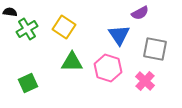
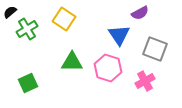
black semicircle: rotated 48 degrees counterclockwise
yellow square: moved 8 px up
gray square: rotated 10 degrees clockwise
pink cross: rotated 18 degrees clockwise
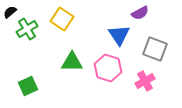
yellow square: moved 2 px left
green square: moved 3 px down
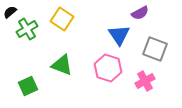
green triangle: moved 10 px left, 3 px down; rotated 20 degrees clockwise
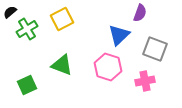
purple semicircle: rotated 42 degrees counterclockwise
yellow square: rotated 30 degrees clockwise
blue triangle: rotated 20 degrees clockwise
pink hexagon: moved 1 px up
pink cross: rotated 18 degrees clockwise
green square: moved 1 px left, 1 px up
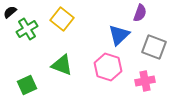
yellow square: rotated 25 degrees counterclockwise
gray square: moved 1 px left, 2 px up
